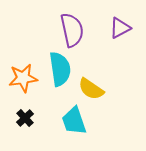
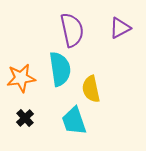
orange star: moved 2 px left
yellow semicircle: rotated 44 degrees clockwise
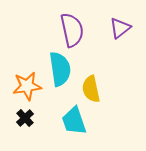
purple triangle: rotated 10 degrees counterclockwise
orange star: moved 6 px right, 8 px down
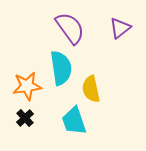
purple semicircle: moved 2 px left, 2 px up; rotated 24 degrees counterclockwise
cyan semicircle: moved 1 px right, 1 px up
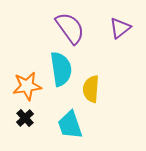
cyan semicircle: moved 1 px down
yellow semicircle: rotated 16 degrees clockwise
cyan trapezoid: moved 4 px left, 4 px down
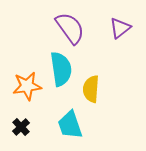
black cross: moved 4 px left, 9 px down
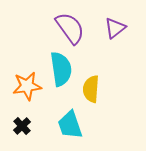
purple triangle: moved 5 px left
black cross: moved 1 px right, 1 px up
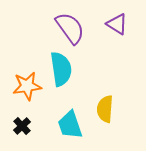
purple triangle: moved 2 px right, 4 px up; rotated 50 degrees counterclockwise
yellow semicircle: moved 14 px right, 20 px down
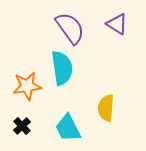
cyan semicircle: moved 1 px right, 1 px up
yellow semicircle: moved 1 px right, 1 px up
cyan trapezoid: moved 2 px left, 3 px down; rotated 8 degrees counterclockwise
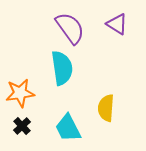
orange star: moved 7 px left, 7 px down
